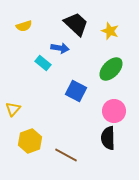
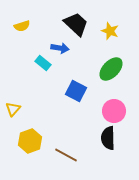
yellow semicircle: moved 2 px left
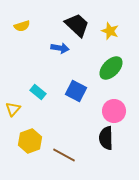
black trapezoid: moved 1 px right, 1 px down
cyan rectangle: moved 5 px left, 29 px down
green ellipse: moved 1 px up
black semicircle: moved 2 px left
brown line: moved 2 px left
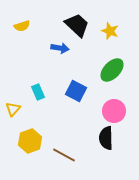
green ellipse: moved 1 px right, 2 px down
cyan rectangle: rotated 28 degrees clockwise
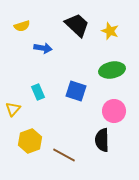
blue arrow: moved 17 px left
green ellipse: rotated 35 degrees clockwise
blue square: rotated 10 degrees counterclockwise
black semicircle: moved 4 px left, 2 px down
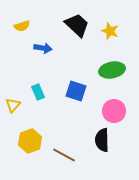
yellow triangle: moved 4 px up
